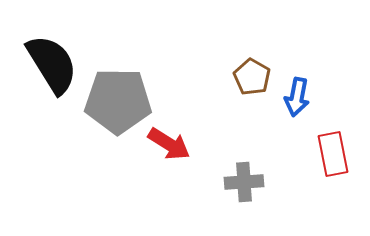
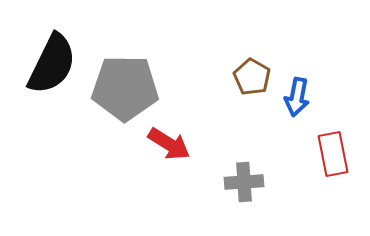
black semicircle: rotated 58 degrees clockwise
gray pentagon: moved 7 px right, 13 px up
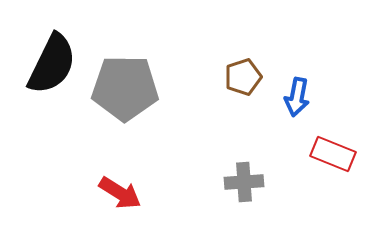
brown pentagon: moved 9 px left; rotated 24 degrees clockwise
red arrow: moved 49 px left, 49 px down
red rectangle: rotated 57 degrees counterclockwise
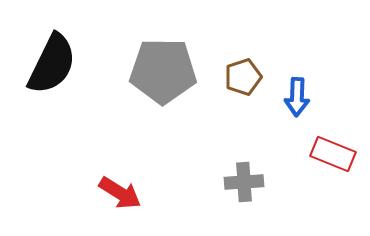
gray pentagon: moved 38 px right, 17 px up
blue arrow: rotated 9 degrees counterclockwise
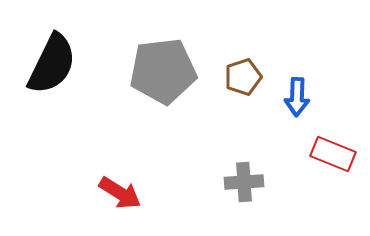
gray pentagon: rotated 8 degrees counterclockwise
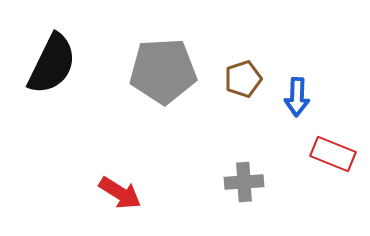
gray pentagon: rotated 4 degrees clockwise
brown pentagon: moved 2 px down
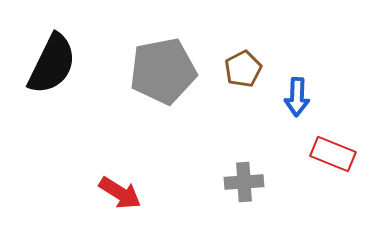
gray pentagon: rotated 8 degrees counterclockwise
brown pentagon: moved 10 px up; rotated 9 degrees counterclockwise
